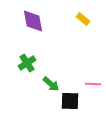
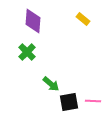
purple diamond: rotated 15 degrees clockwise
green cross: moved 11 px up; rotated 12 degrees counterclockwise
pink line: moved 17 px down
black square: moved 1 px left, 1 px down; rotated 12 degrees counterclockwise
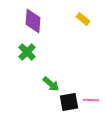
pink line: moved 2 px left, 1 px up
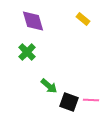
purple diamond: rotated 20 degrees counterclockwise
green arrow: moved 2 px left, 2 px down
black square: rotated 30 degrees clockwise
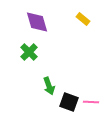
purple diamond: moved 4 px right, 1 px down
green cross: moved 2 px right
green arrow: rotated 30 degrees clockwise
pink line: moved 2 px down
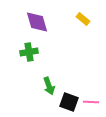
green cross: rotated 36 degrees clockwise
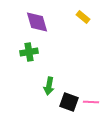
yellow rectangle: moved 2 px up
green arrow: rotated 30 degrees clockwise
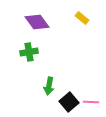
yellow rectangle: moved 1 px left, 1 px down
purple diamond: rotated 20 degrees counterclockwise
black square: rotated 30 degrees clockwise
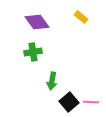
yellow rectangle: moved 1 px left, 1 px up
green cross: moved 4 px right
green arrow: moved 3 px right, 5 px up
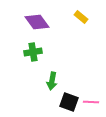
black square: rotated 30 degrees counterclockwise
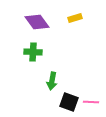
yellow rectangle: moved 6 px left, 1 px down; rotated 56 degrees counterclockwise
green cross: rotated 12 degrees clockwise
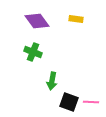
yellow rectangle: moved 1 px right, 1 px down; rotated 24 degrees clockwise
purple diamond: moved 1 px up
green cross: rotated 18 degrees clockwise
